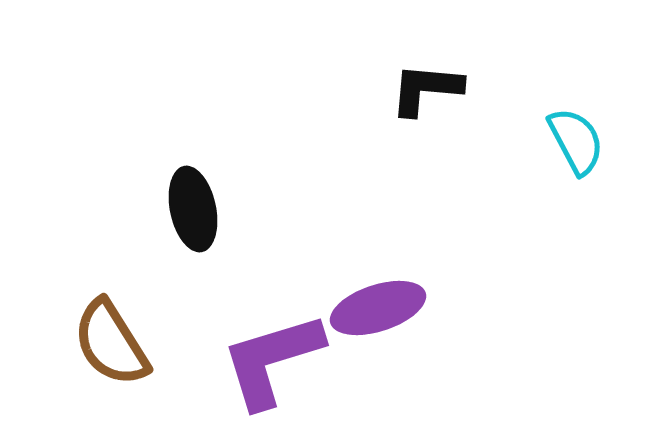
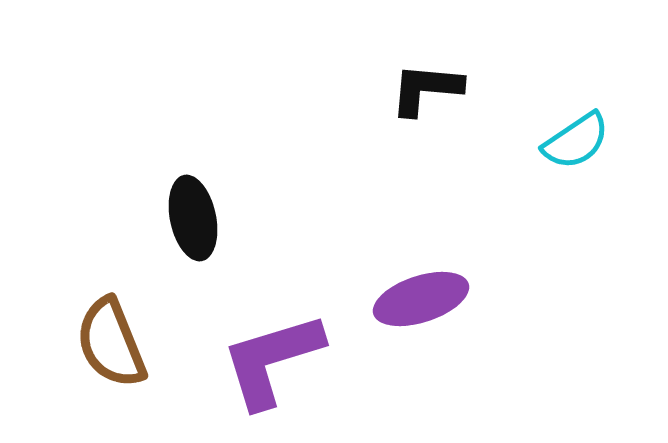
cyan semicircle: rotated 84 degrees clockwise
black ellipse: moved 9 px down
purple ellipse: moved 43 px right, 9 px up
brown semicircle: rotated 10 degrees clockwise
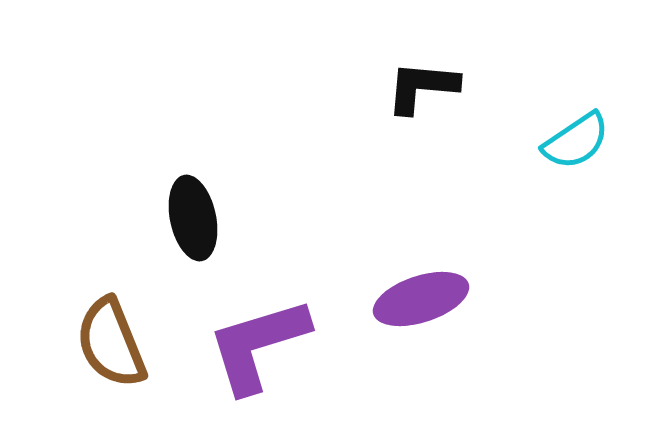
black L-shape: moved 4 px left, 2 px up
purple L-shape: moved 14 px left, 15 px up
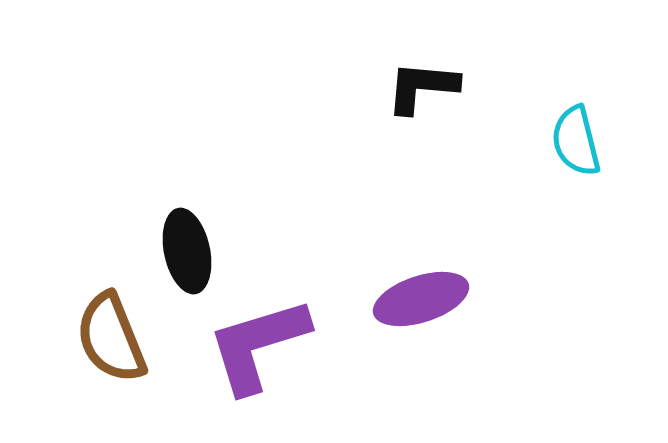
cyan semicircle: rotated 110 degrees clockwise
black ellipse: moved 6 px left, 33 px down
brown semicircle: moved 5 px up
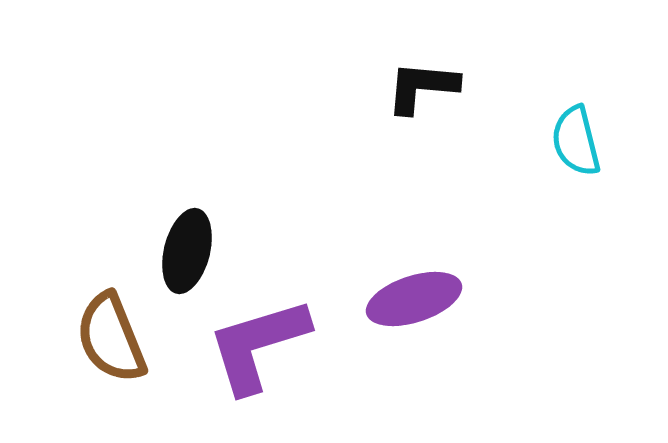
black ellipse: rotated 26 degrees clockwise
purple ellipse: moved 7 px left
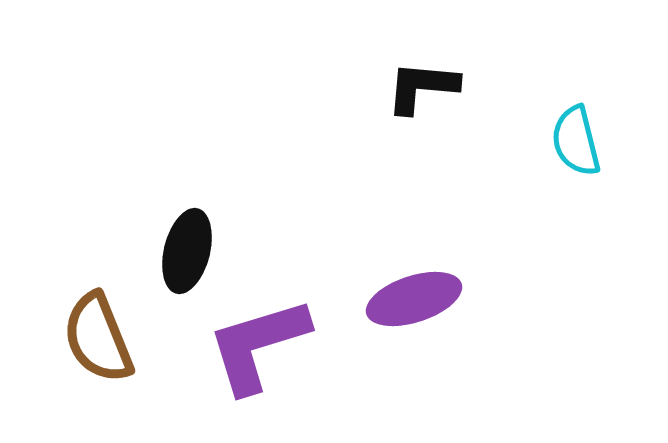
brown semicircle: moved 13 px left
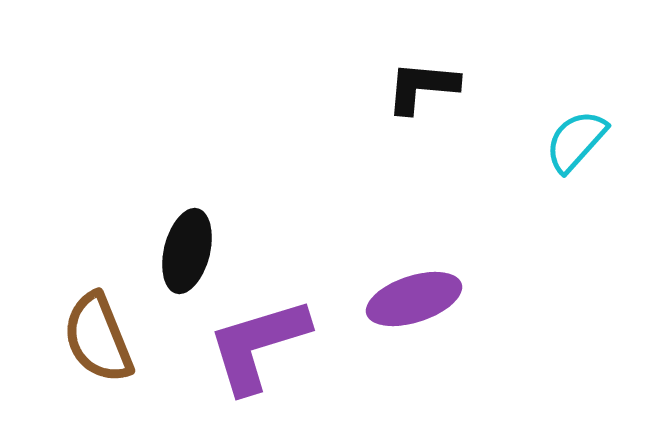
cyan semicircle: rotated 56 degrees clockwise
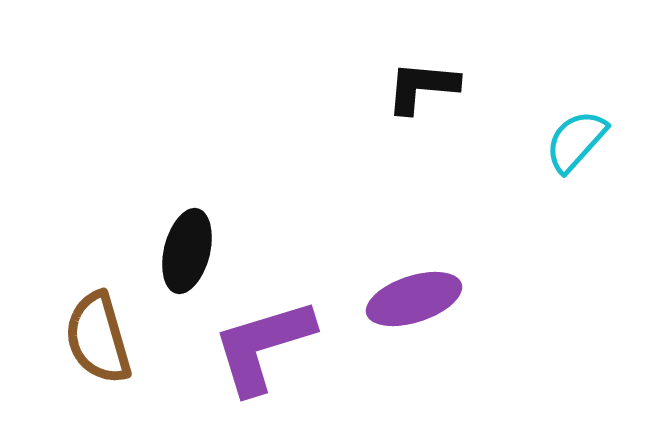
brown semicircle: rotated 6 degrees clockwise
purple L-shape: moved 5 px right, 1 px down
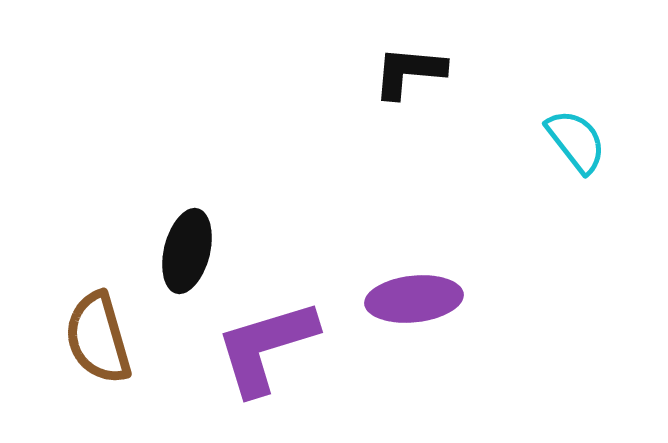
black L-shape: moved 13 px left, 15 px up
cyan semicircle: rotated 100 degrees clockwise
purple ellipse: rotated 12 degrees clockwise
purple L-shape: moved 3 px right, 1 px down
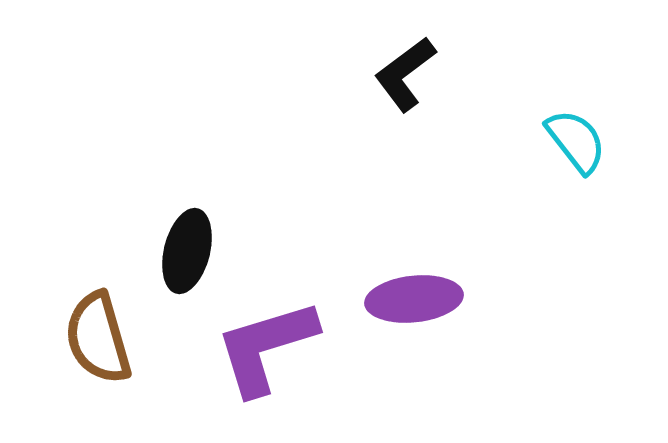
black L-shape: moved 4 px left, 2 px down; rotated 42 degrees counterclockwise
